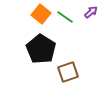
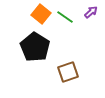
black pentagon: moved 6 px left, 2 px up
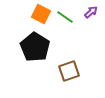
orange square: rotated 12 degrees counterclockwise
brown square: moved 1 px right, 1 px up
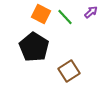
green line: rotated 12 degrees clockwise
black pentagon: moved 1 px left
brown square: rotated 15 degrees counterclockwise
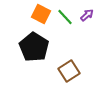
purple arrow: moved 4 px left, 3 px down
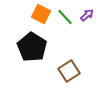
black pentagon: moved 2 px left
